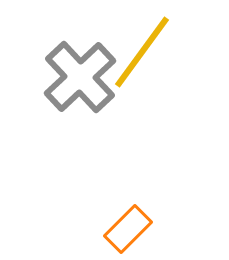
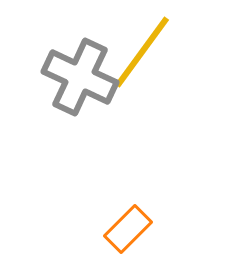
gray cross: rotated 22 degrees counterclockwise
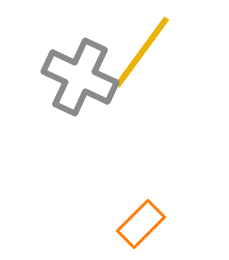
orange rectangle: moved 13 px right, 5 px up
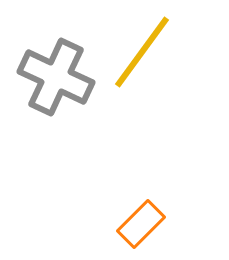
gray cross: moved 24 px left
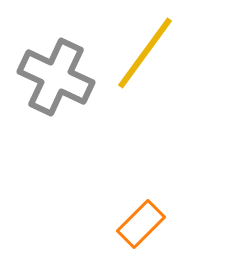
yellow line: moved 3 px right, 1 px down
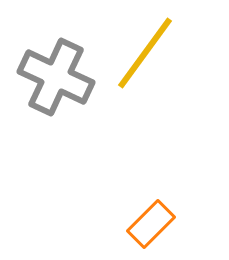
orange rectangle: moved 10 px right
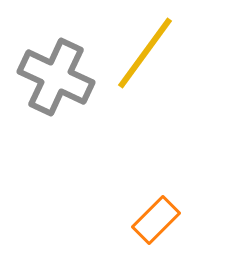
orange rectangle: moved 5 px right, 4 px up
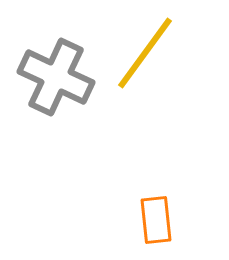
orange rectangle: rotated 51 degrees counterclockwise
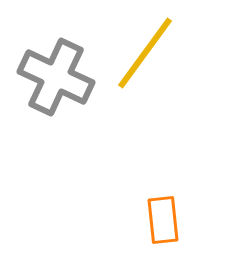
orange rectangle: moved 7 px right
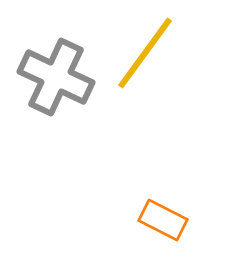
orange rectangle: rotated 57 degrees counterclockwise
